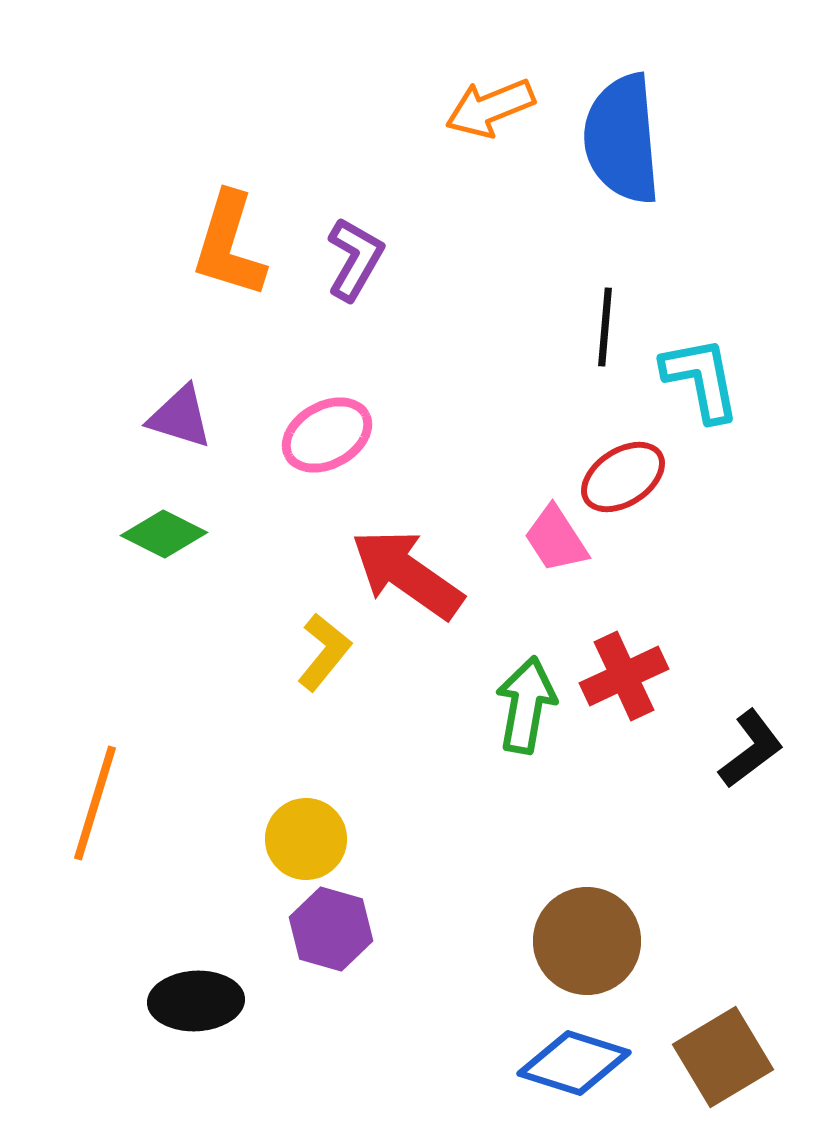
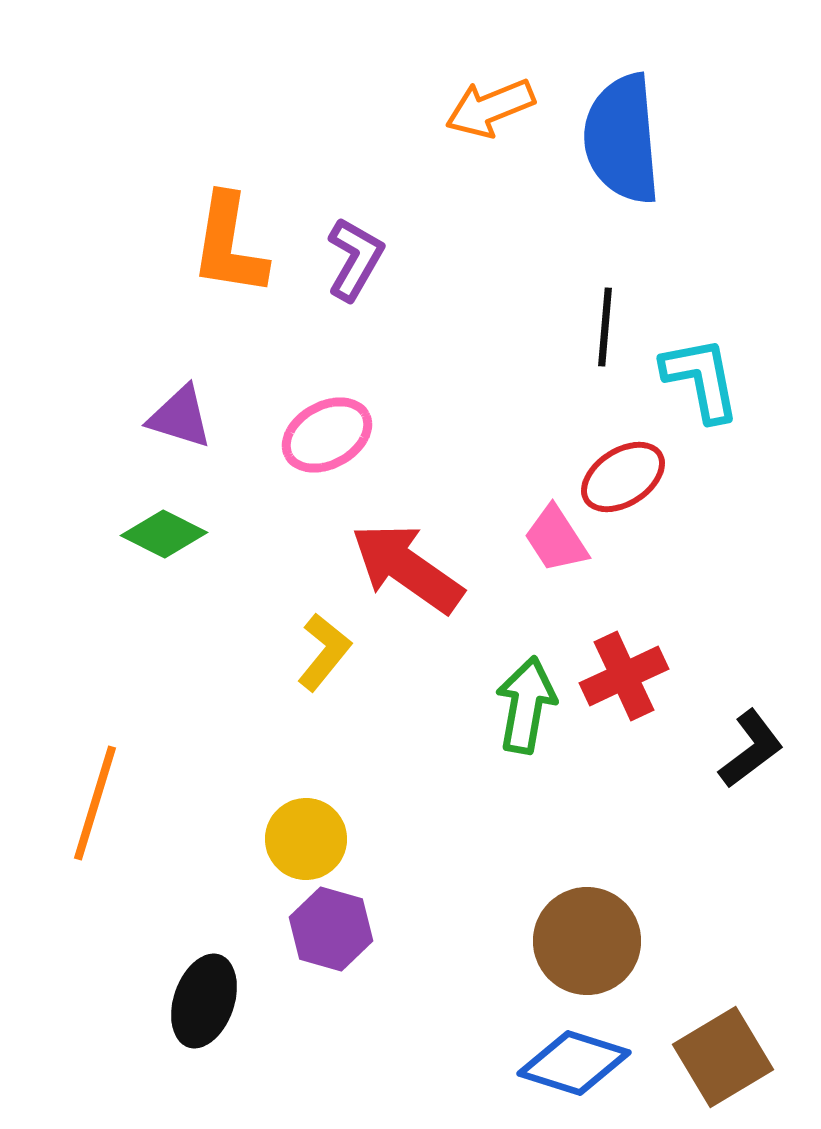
orange L-shape: rotated 8 degrees counterclockwise
red arrow: moved 6 px up
black ellipse: moved 8 px right; rotated 68 degrees counterclockwise
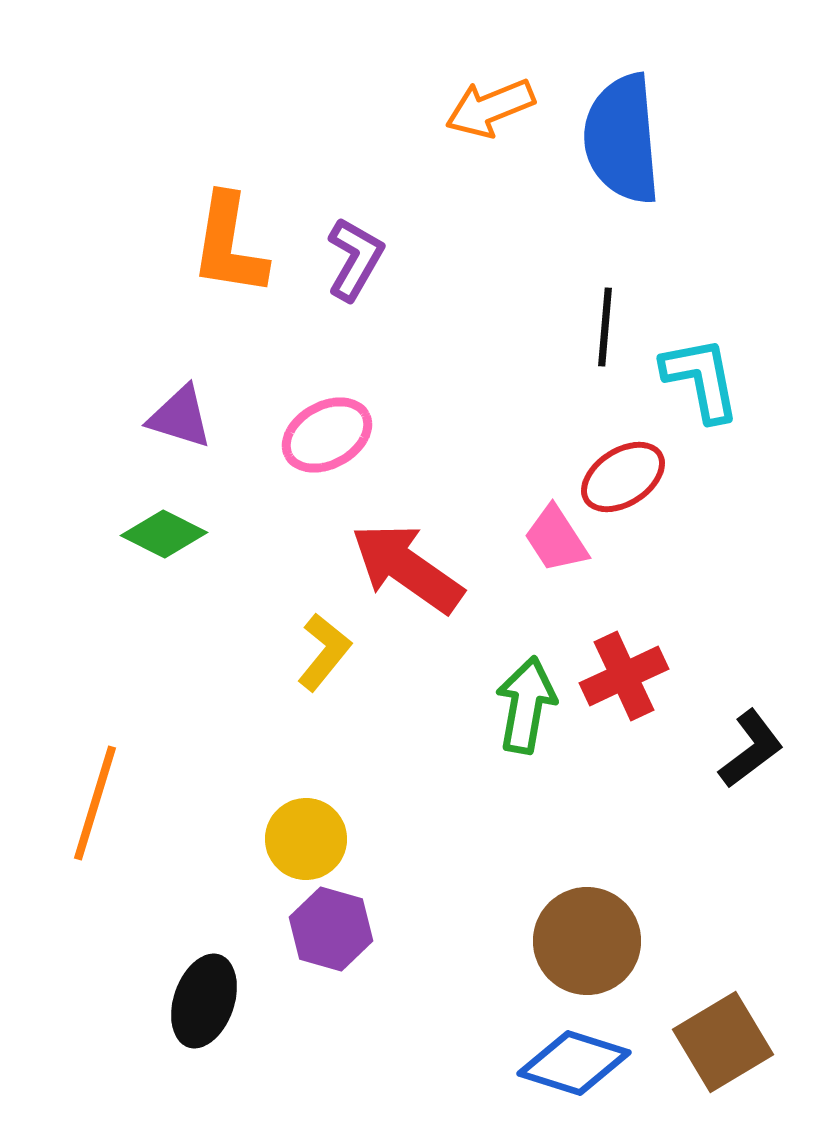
brown square: moved 15 px up
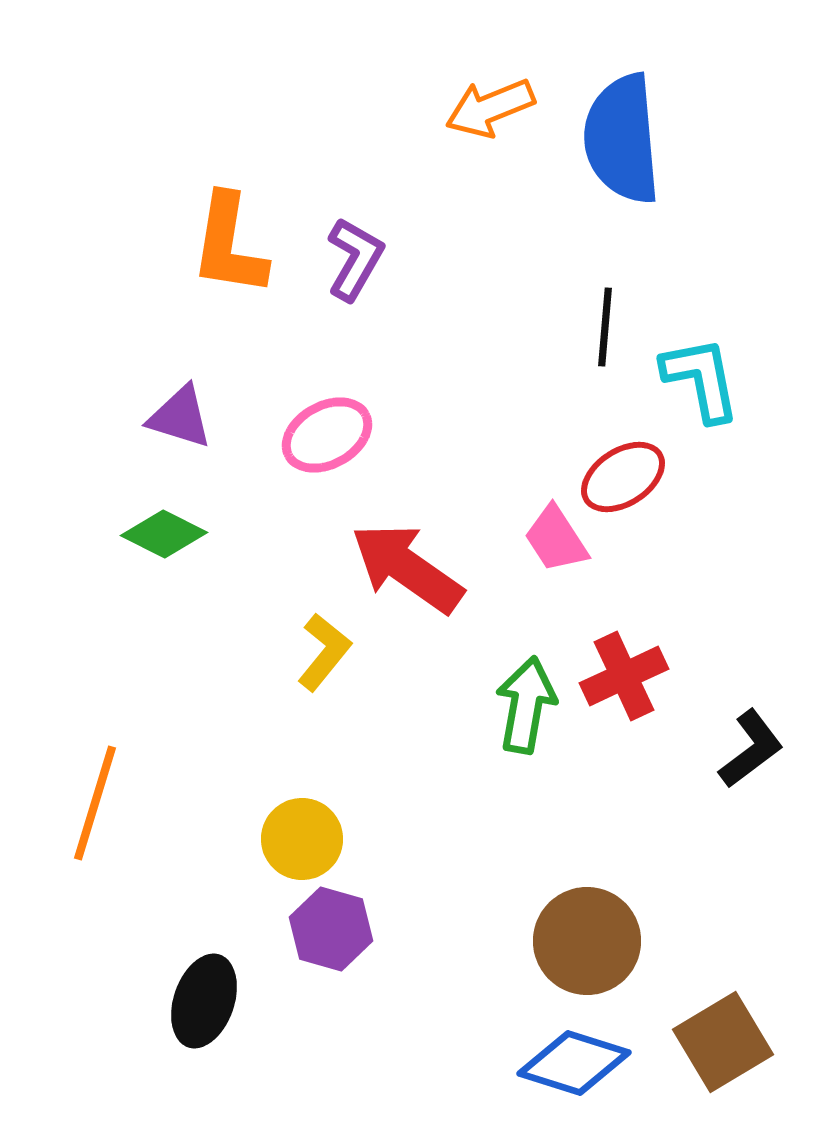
yellow circle: moved 4 px left
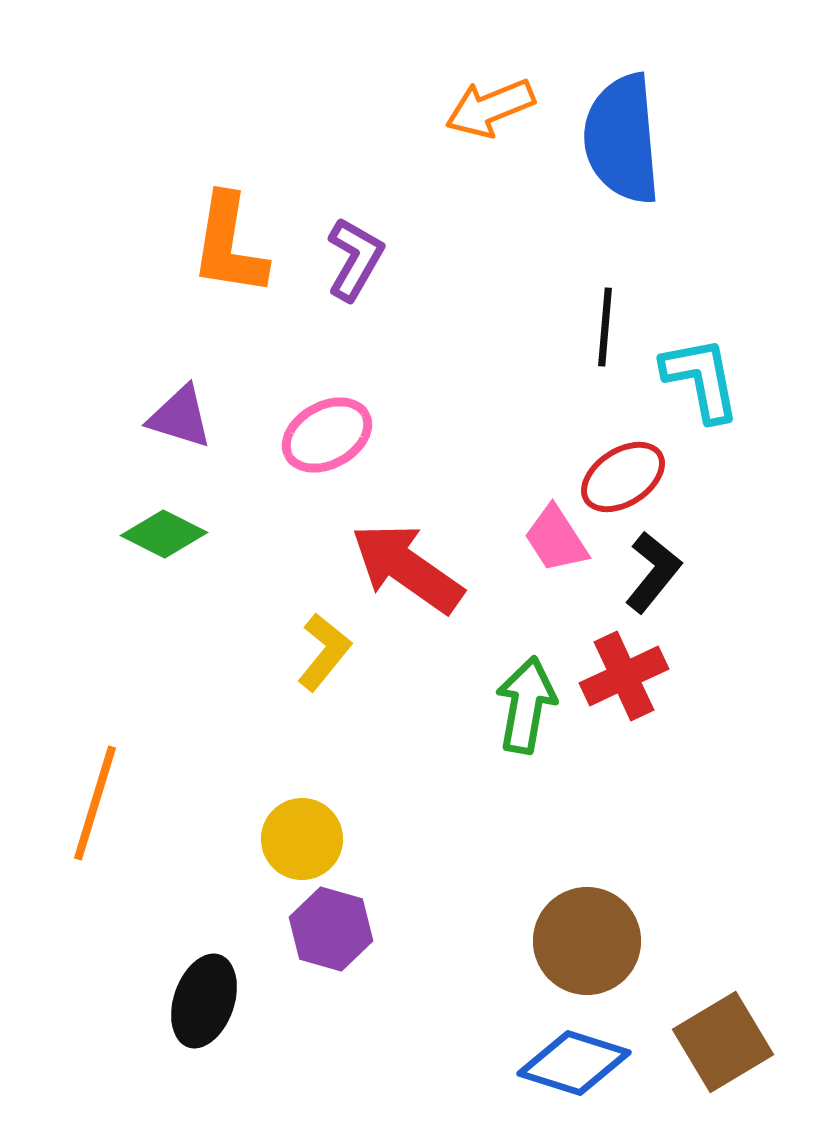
black L-shape: moved 98 px left, 177 px up; rotated 14 degrees counterclockwise
